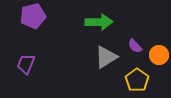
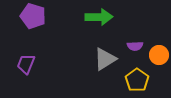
purple pentagon: rotated 30 degrees clockwise
green arrow: moved 5 px up
purple semicircle: rotated 49 degrees counterclockwise
gray triangle: moved 1 px left, 2 px down
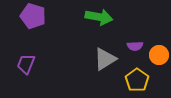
green arrow: rotated 12 degrees clockwise
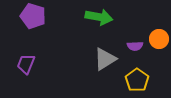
orange circle: moved 16 px up
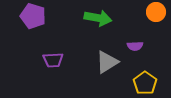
green arrow: moved 1 px left, 1 px down
orange circle: moved 3 px left, 27 px up
gray triangle: moved 2 px right, 3 px down
purple trapezoid: moved 27 px right, 4 px up; rotated 115 degrees counterclockwise
yellow pentagon: moved 8 px right, 3 px down
